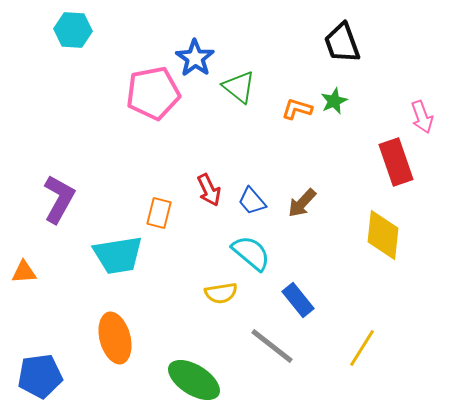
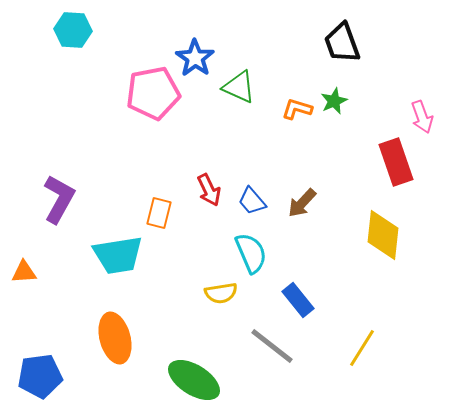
green triangle: rotated 15 degrees counterclockwise
cyan semicircle: rotated 27 degrees clockwise
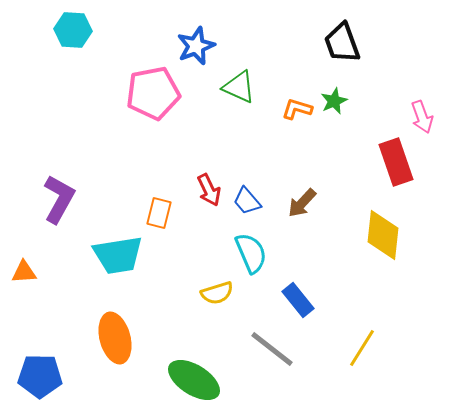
blue star: moved 1 px right, 12 px up; rotated 15 degrees clockwise
blue trapezoid: moved 5 px left
yellow semicircle: moved 4 px left; rotated 8 degrees counterclockwise
gray line: moved 3 px down
blue pentagon: rotated 9 degrees clockwise
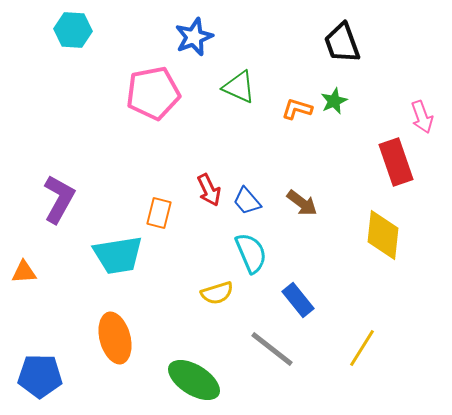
blue star: moved 2 px left, 9 px up
brown arrow: rotated 96 degrees counterclockwise
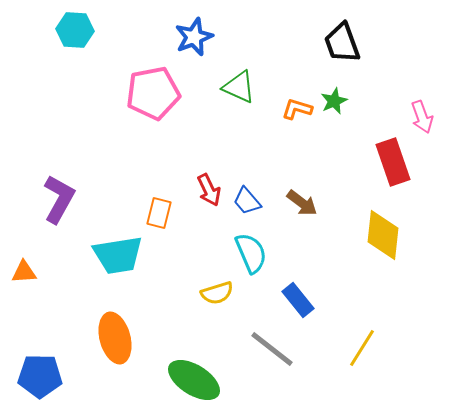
cyan hexagon: moved 2 px right
red rectangle: moved 3 px left
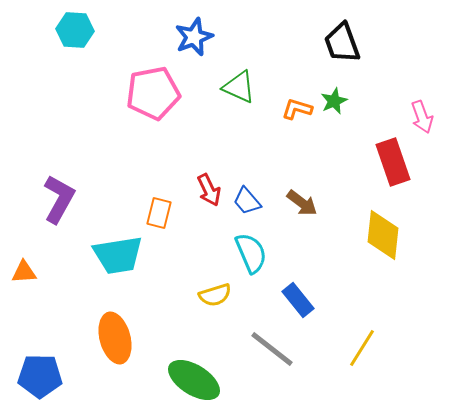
yellow semicircle: moved 2 px left, 2 px down
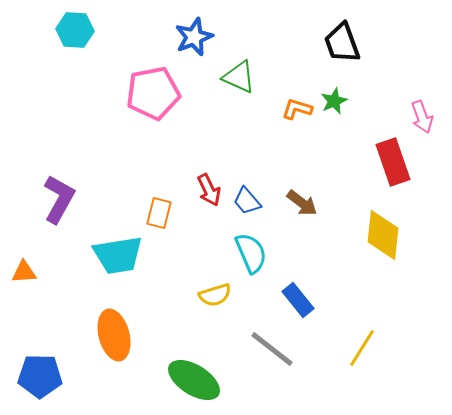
green triangle: moved 10 px up
orange ellipse: moved 1 px left, 3 px up
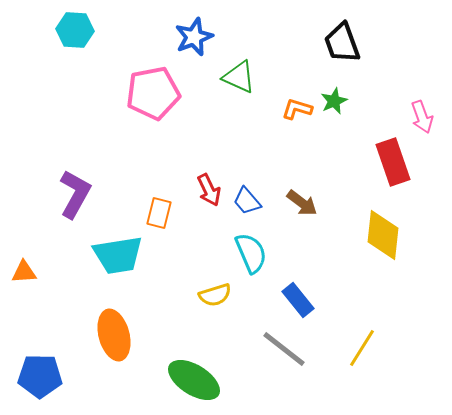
purple L-shape: moved 16 px right, 5 px up
gray line: moved 12 px right
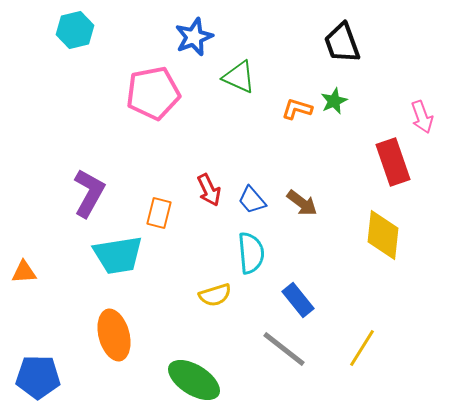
cyan hexagon: rotated 18 degrees counterclockwise
purple L-shape: moved 14 px right, 1 px up
blue trapezoid: moved 5 px right, 1 px up
cyan semicircle: rotated 18 degrees clockwise
blue pentagon: moved 2 px left, 1 px down
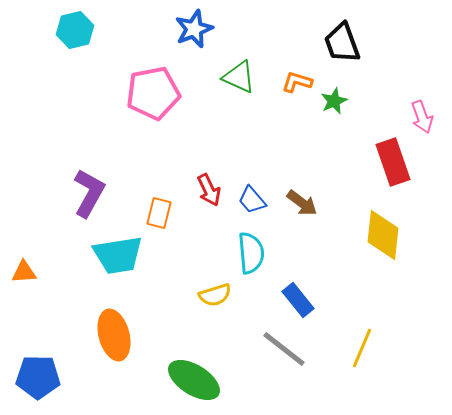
blue star: moved 8 px up
orange L-shape: moved 27 px up
yellow line: rotated 9 degrees counterclockwise
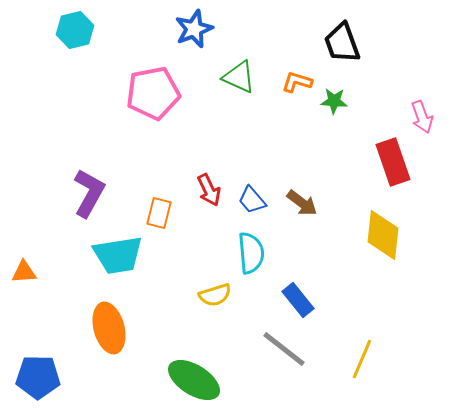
green star: rotated 28 degrees clockwise
orange ellipse: moved 5 px left, 7 px up
yellow line: moved 11 px down
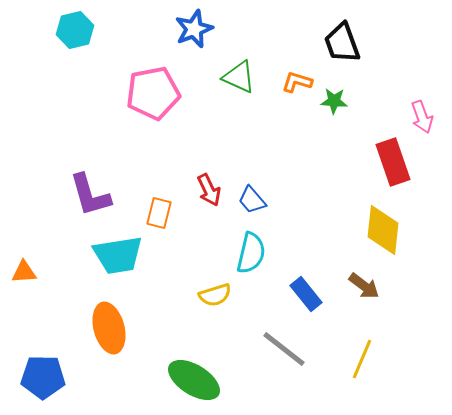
purple L-shape: moved 1 px right, 2 px down; rotated 135 degrees clockwise
brown arrow: moved 62 px right, 83 px down
yellow diamond: moved 5 px up
cyan semicircle: rotated 18 degrees clockwise
blue rectangle: moved 8 px right, 6 px up
blue pentagon: moved 5 px right
